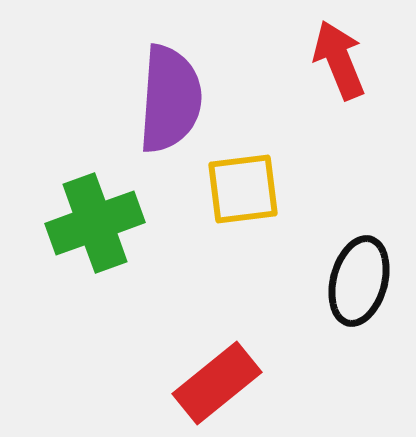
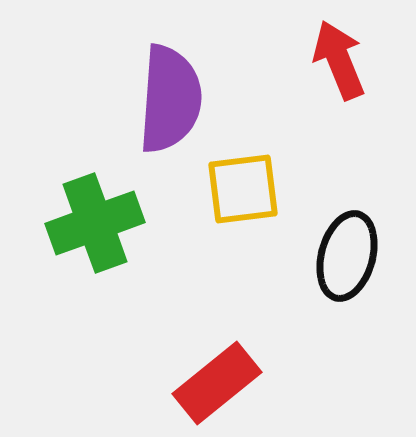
black ellipse: moved 12 px left, 25 px up
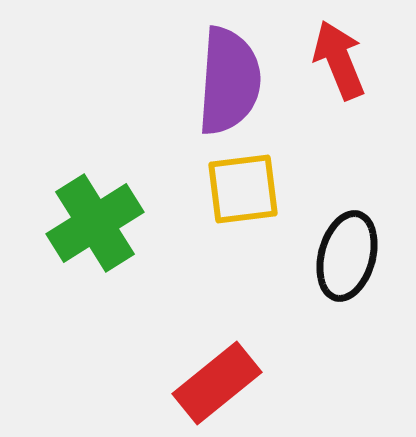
purple semicircle: moved 59 px right, 18 px up
green cross: rotated 12 degrees counterclockwise
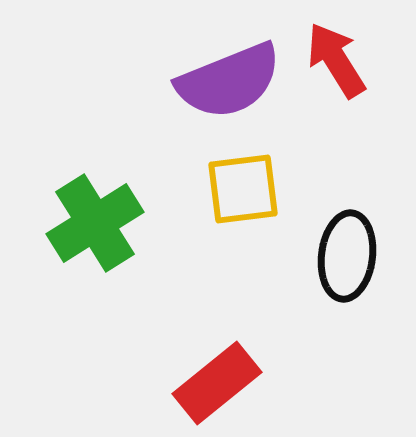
red arrow: moved 3 px left; rotated 10 degrees counterclockwise
purple semicircle: rotated 64 degrees clockwise
black ellipse: rotated 8 degrees counterclockwise
